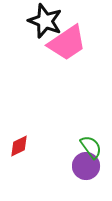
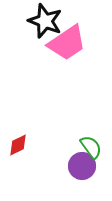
red diamond: moved 1 px left, 1 px up
purple circle: moved 4 px left
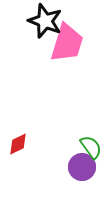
pink trapezoid: rotated 39 degrees counterclockwise
red diamond: moved 1 px up
purple circle: moved 1 px down
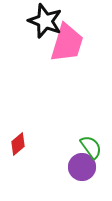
red diamond: rotated 15 degrees counterclockwise
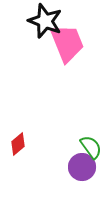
pink trapezoid: rotated 39 degrees counterclockwise
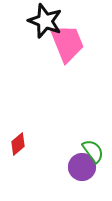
green semicircle: moved 2 px right, 4 px down
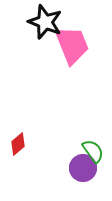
black star: moved 1 px down
pink trapezoid: moved 5 px right, 2 px down
purple circle: moved 1 px right, 1 px down
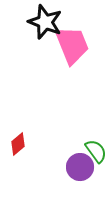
green semicircle: moved 3 px right
purple circle: moved 3 px left, 1 px up
